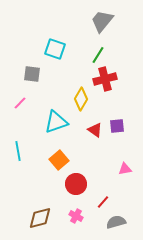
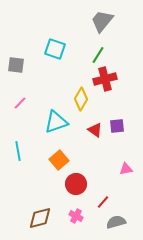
gray square: moved 16 px left, 9 px up
pink triangle: moved 1 px right
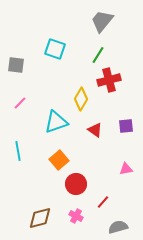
red cross: moved 4 px right, 1 px down
purple square: moved 9 px right
gray semicircle: moved 2 px right, 5 px down
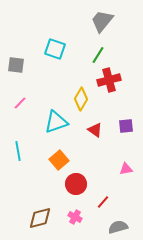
pink cross: moved 1 px left, 1 px down
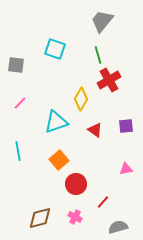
green line: rotated 48 degrees counterclockwise
red cross: rotated 15 degrees counterclockwise
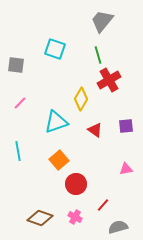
red line: moved 3 px down
brown diamond: rotated 35 degrees clockwise
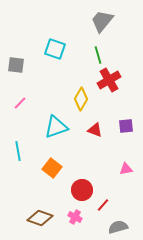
cyan triangle: moved 5 px down
red triangle: rotated 14 degrees counterclockwise
orange square: moved 7 px left, 8 px down; rotated 12 degrees counterclockwise
red circle: moved 6 px right, 6 px down
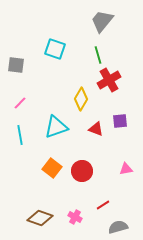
purple square: moved 6 px left, 5 px up
red triangle: moved 1 px right, 1 px up
cyan line: moved 2 px right, 16 px up
red circle: moved 19 px up
red line: rotated 16 degrees clockwise
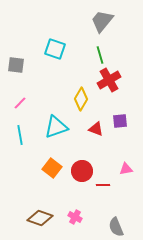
green line: moved 2 px right
red line: moved 20 px up; rotated 32 degrees clockwise
gray semicircle: moved 2 px left; rotated 96 degrees counterclockwise
